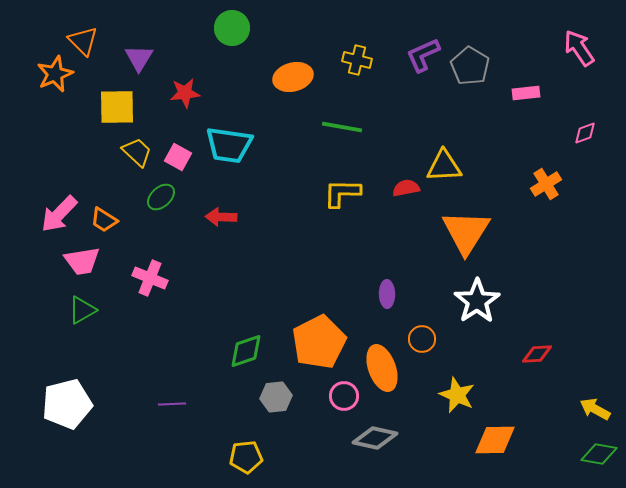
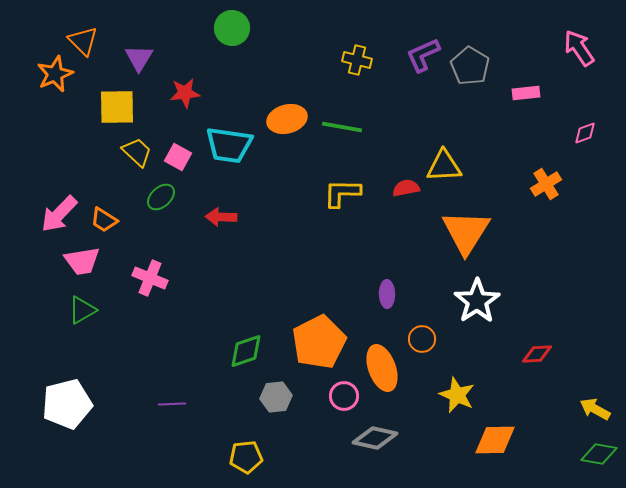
orange ellipse at (293, 77): moved 6 px left, 42 px down
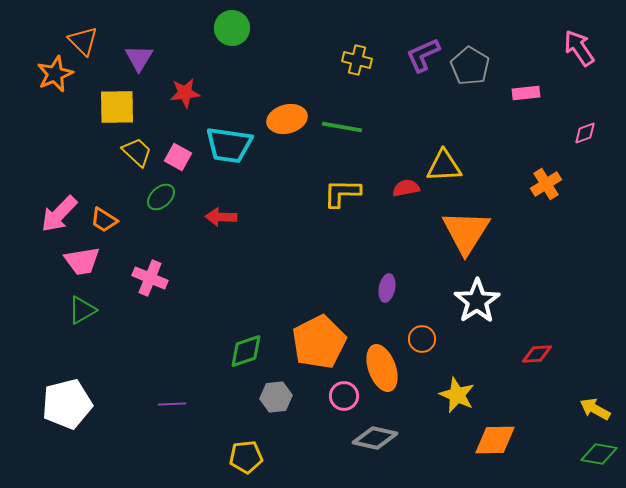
purple ellipse at (387, 294): moved 6 px up; rotated 12 degrees clockwise
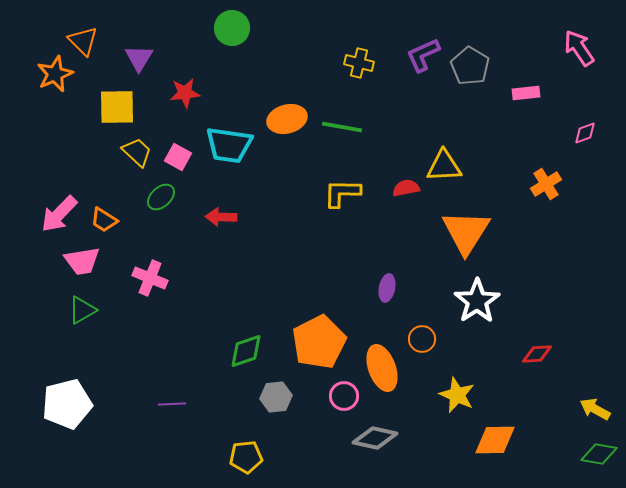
yellow cross at (357, 60): moved 2 px right, 3 px down
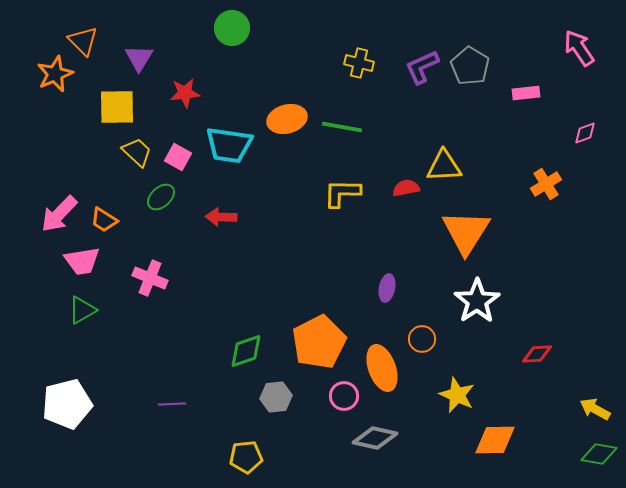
purple L-shape at (423, 55): moved 1 px left, 12 px down
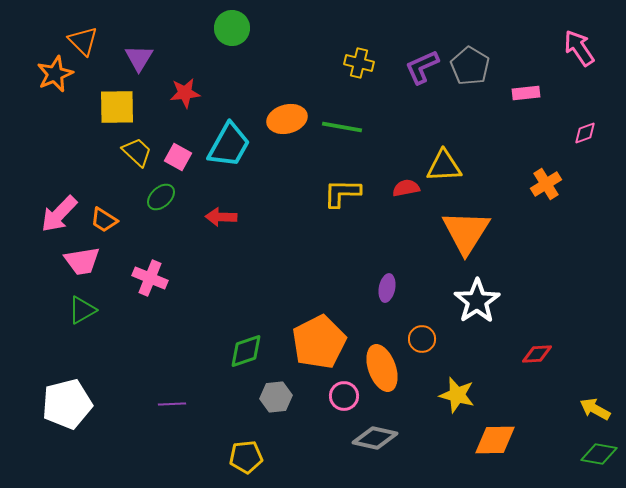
cyan trapezoid at (229, 145): rotated 69 degrees counterclockwise
yellow star at (457, 395): rotated 9 degrees counterclockwise
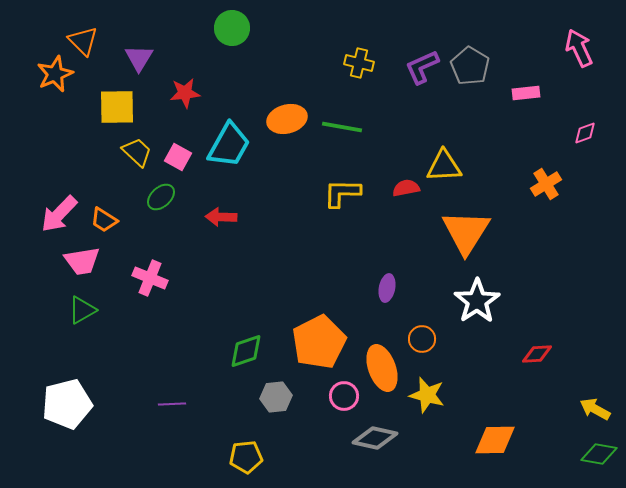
pink arrow at (579, 48): rotated 9 degrees clockwise
yellow star at (457, 395): moved 30 px left
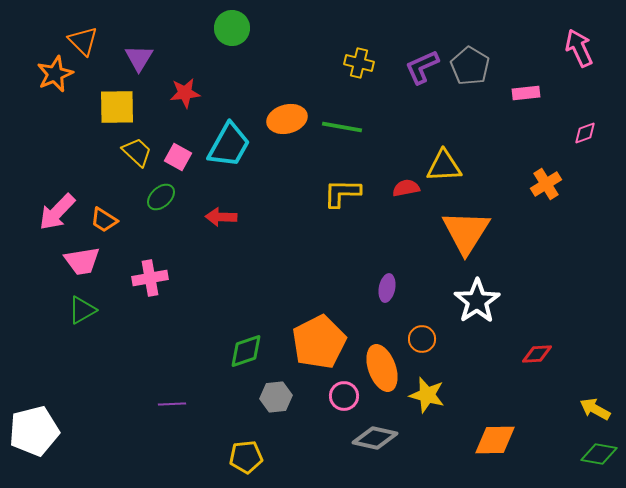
pink arrow at (59, 214): moved 2 px left, 2 px up
pink cross at (150, 278): rotated 32 degrees counterclockwise
white pentagon at (67, 404): moved 33 px left, 27 px down
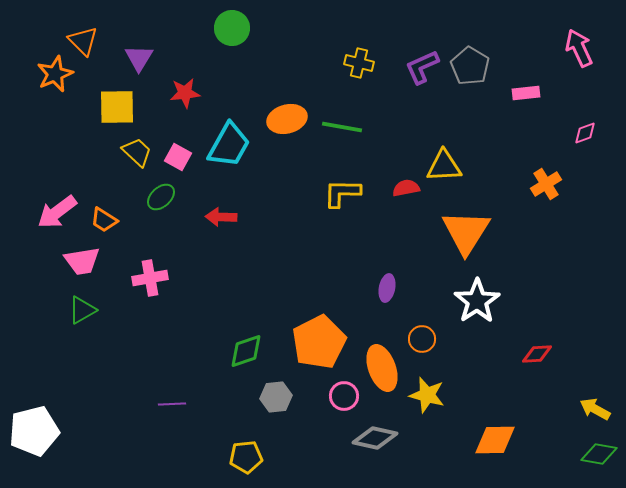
pink arrow at (57, 212): rotated 9 degrees clockwise
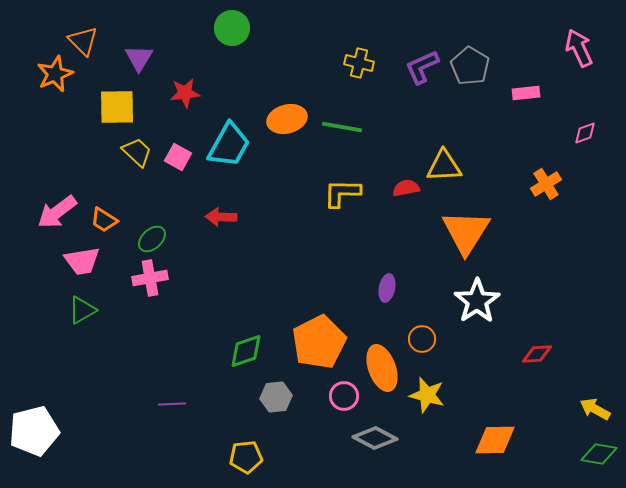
green ellipse at (161, 197): moved 9 px left, 42 px down
gray diamond at (375, 438): rotated 15 degrees clockwise
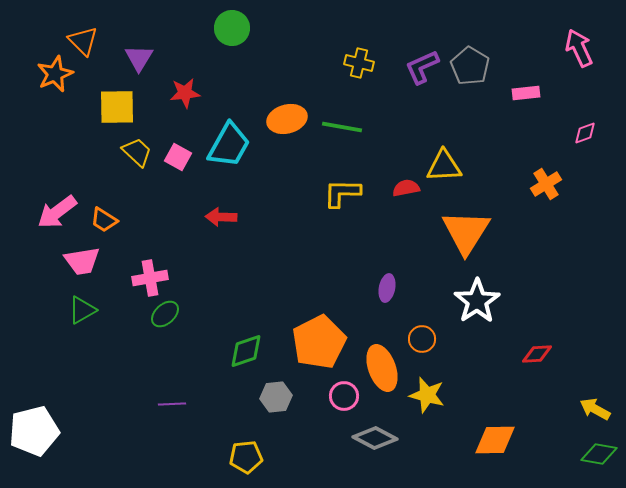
green ellipse at (152, 239): moved 13 px right, 75 px down
